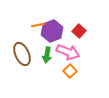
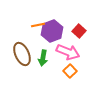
green arrow: moved 4 px left, 3 px down
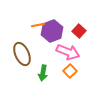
green arrow: moved 15 px down
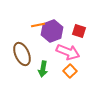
red square: rotated 24 degrees counterclockwise
green arrow: moved 4 px up
